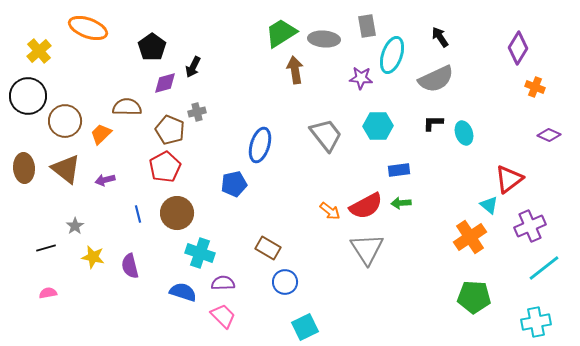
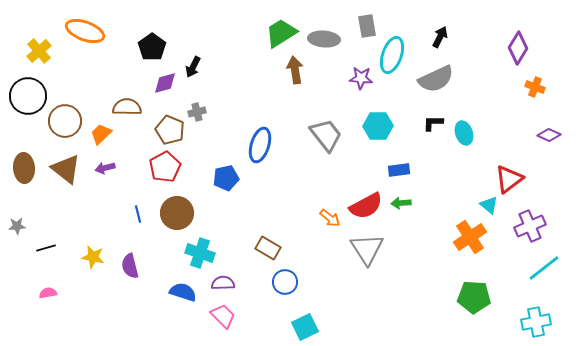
orange ellipse at (88, 28): moved 3 px left, 3 px down
black arrow at (440, 37): rotated 60 degrees clockwise
purple arrow at (105, 180): moved 12 px up
blue pentagon at (234, 184): moved 8 px left, 6 px up
orange arrow at (330, 211): moved 7 px down
gray star at (75, 226): moved 58 px left; rotated 30 degrees clockwise
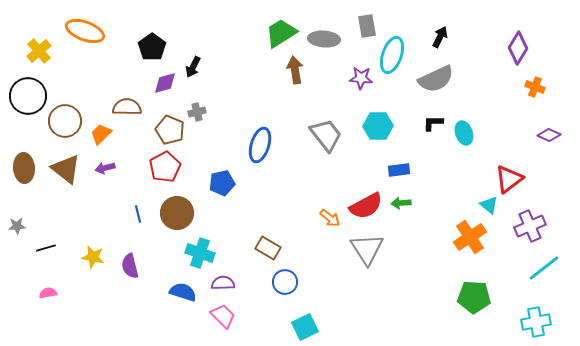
blue pentagon at (226, 178): moved 4 px left, 5 px down
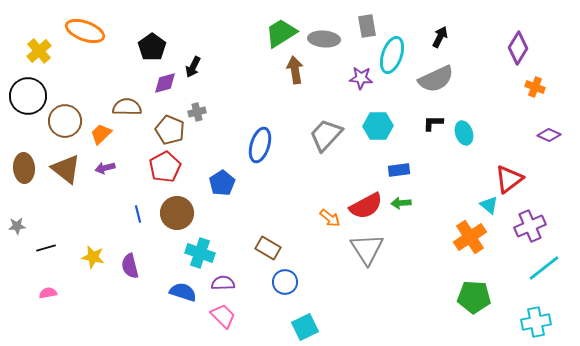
gray trapezoid at (326, 135): rotated 99 degrees counterclockwise
blue pentagon at (222, 183): rotated 20 degrees counterclockwise
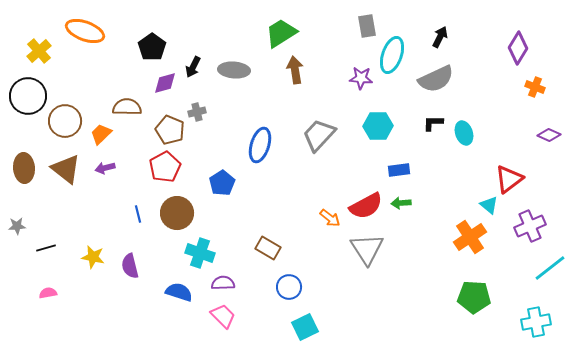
gray ellipse at (324, 39): moved 90 px left, 31 px down
gray trapezoid at (326, 135): moved 7 px left
cyan line at (544, 268): moved 6 px right
blue circle at (285, 282): moved 4 px right, 5 px down
blue semicircle at (183, 292): moved 4 px left
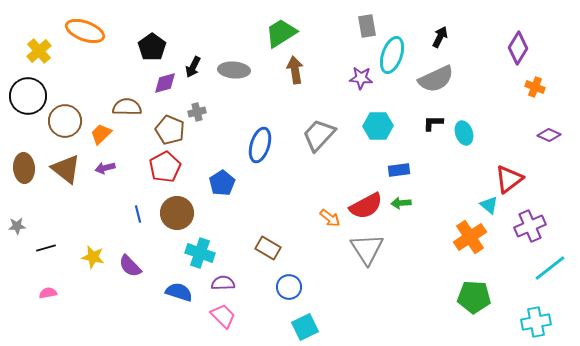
purple semicircle at (130, 266): rotated 30 degrees counterclockwise
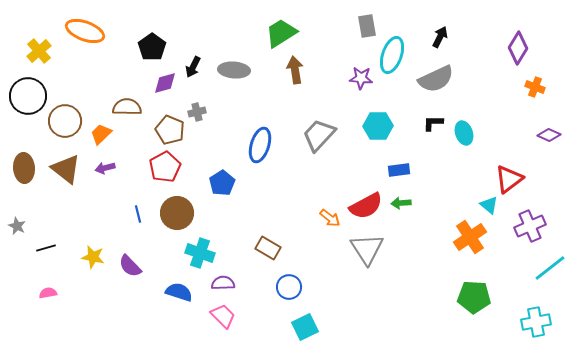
gray star at (17, 226): rotated 30 degrees clockwise
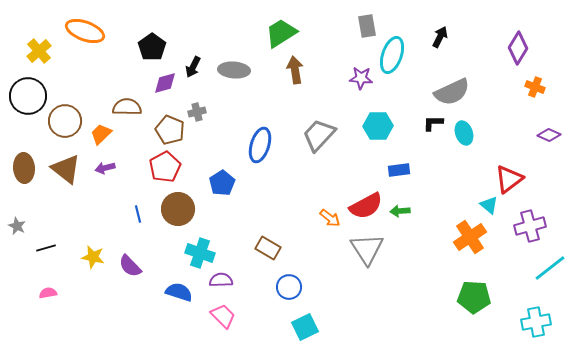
gray semicircle at (436, 79): moved 16 px right, 13 px down
green arrow at (401, 203): moved 1 px left, 8 px down
brown circle at (177, 213): moved 1 px right, 4 px up
purple cross at (530, 226): rotated 8 degrees clockwise
purple semicircle at (223, 283): moved 2 px left, 3 px up
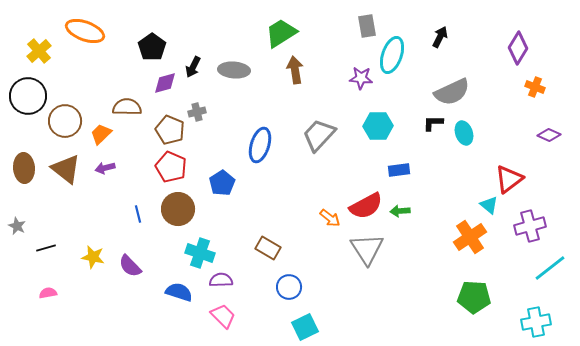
red pentagon at (165, 167): moved 6 px right; rotated 20 degrees counterclockwise
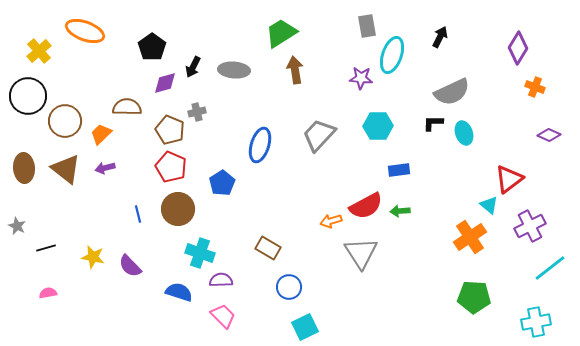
orange arrow at (330, 218): moved 1 px right, 3 px down; rotated 125 degrees clockwise
purple cross at (530, 226): rotated 12 degrees counterclockwise
gray triangle at (367, 249): moved 6 px left, 4 px down
